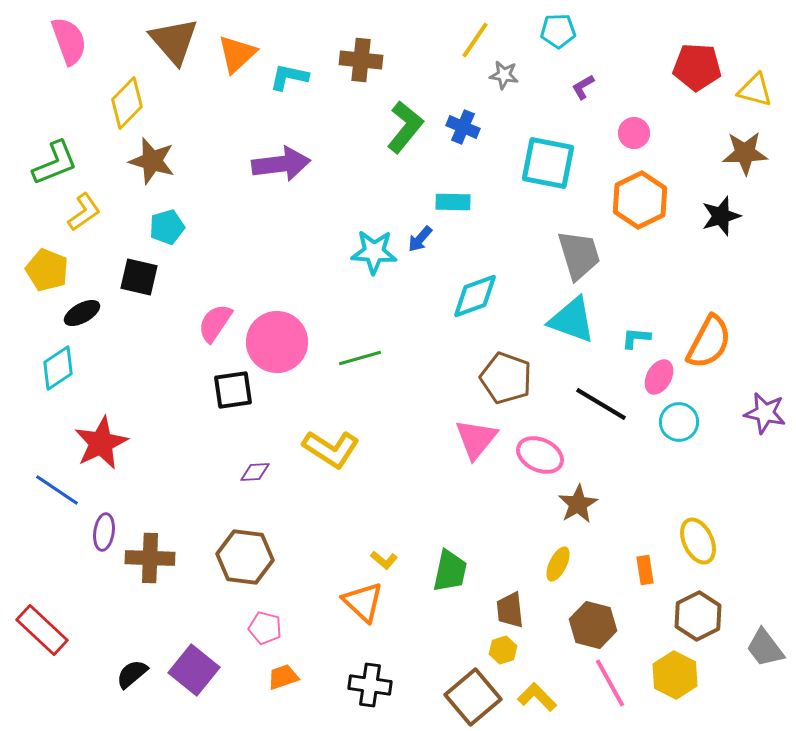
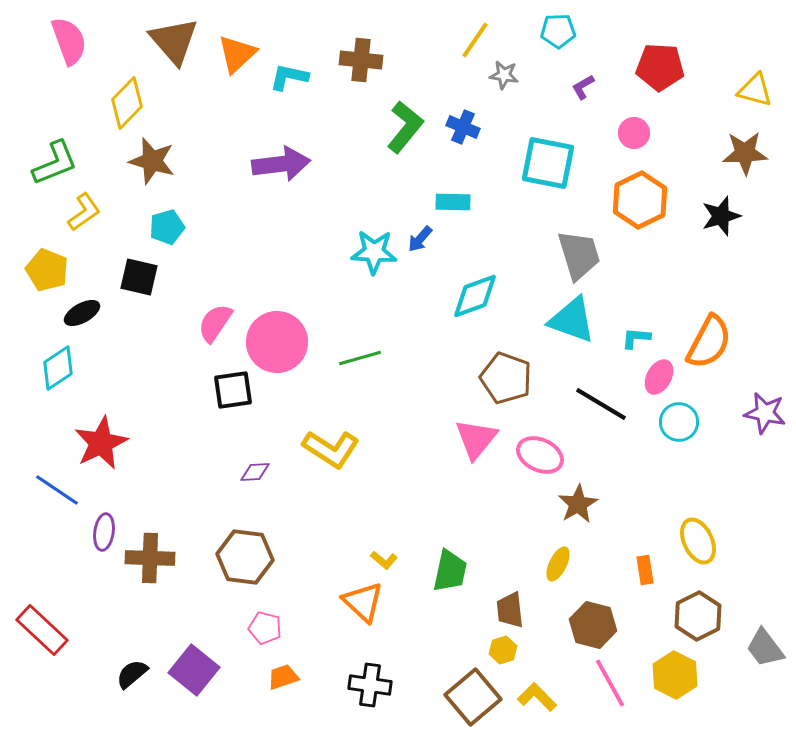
red pentagon at (697, 67): moved 37 px left
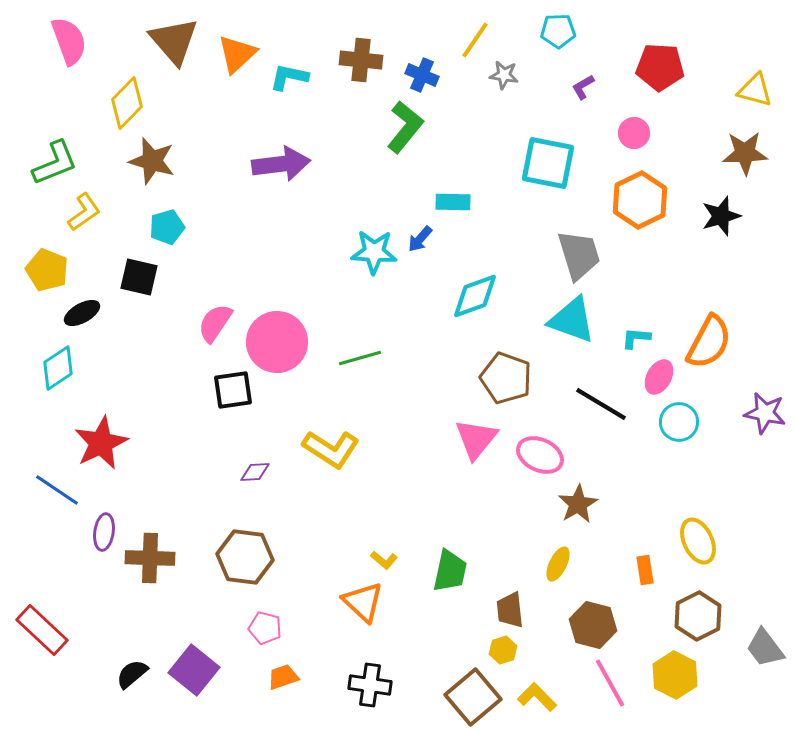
blue cross at (463, 127): moved 41 px left, 52 px up
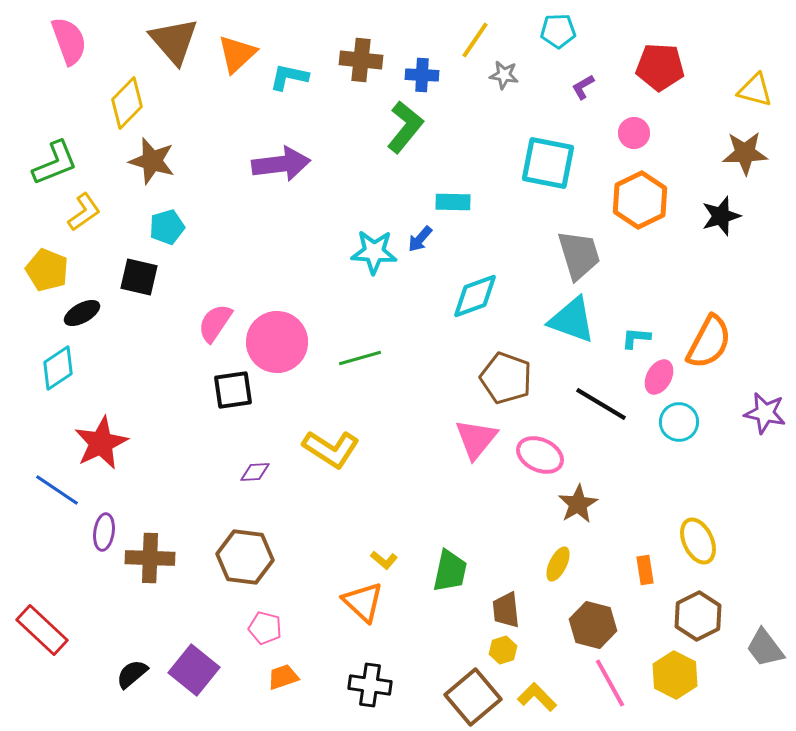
blue cross at (422, 75): rotated 20 degrees counterclockwise
brown trapezoid at (510, 610): moved 4 px left
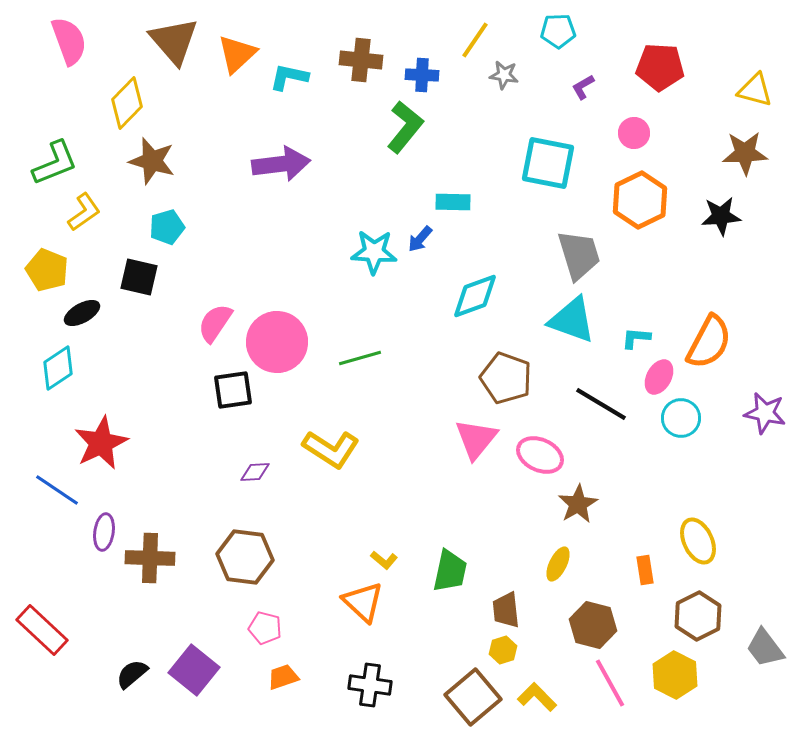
black star at (721, 216): rotated 12 degrees clockwise
cyan circle at (679, 422): moved 2 px right, 4 px up
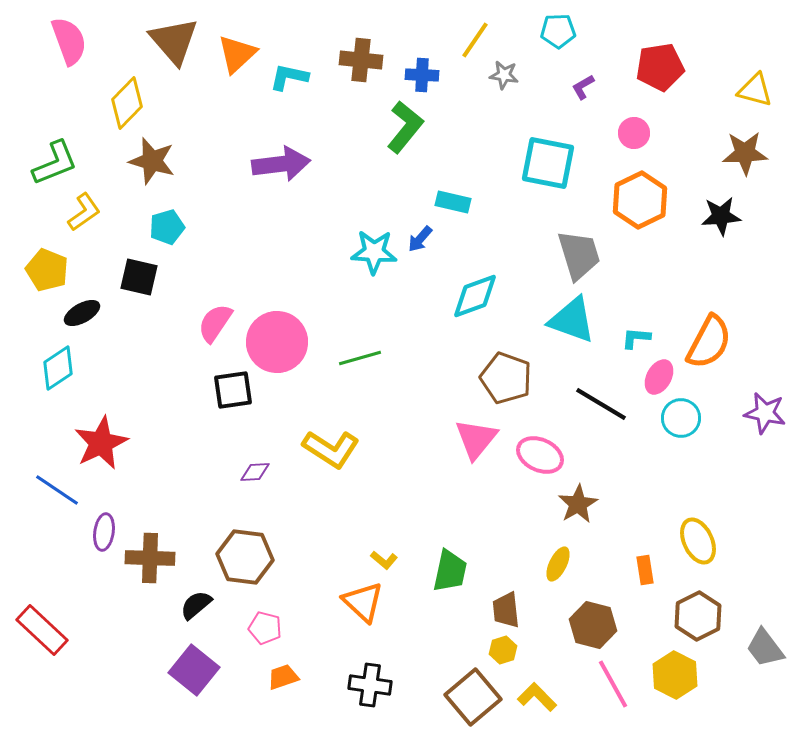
red pentagon at (660, 67): rotated 12 degrees counterclockwise
cyan rectangle at (453, 202): rotated 12 degrees clockwise
black semicircle at (132, 674): moved 64 px right, 69 px up
pink line at (610, 683): moved 3 px right, 1 px down
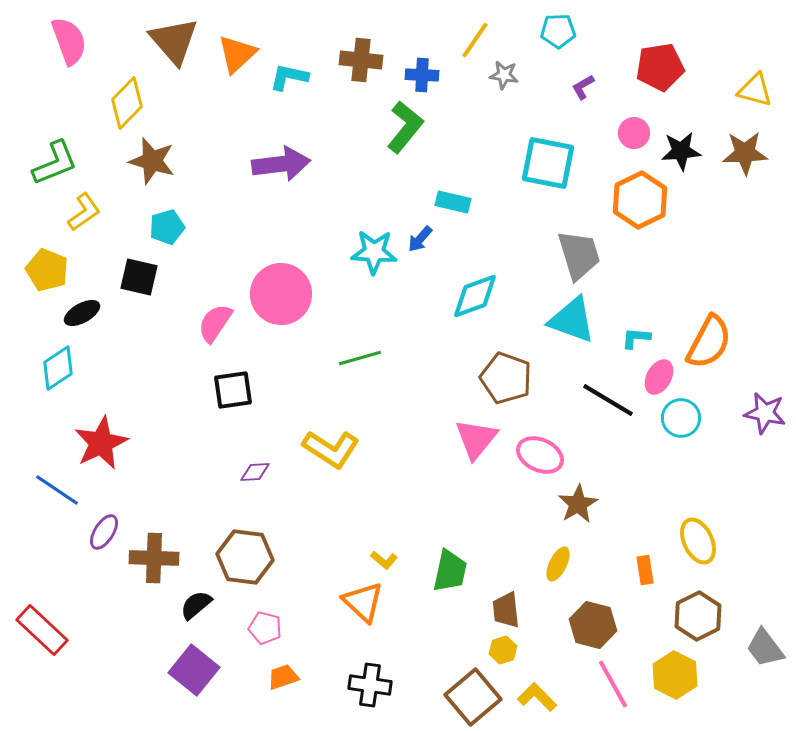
black star at (721, 216): moved 40 px left, 65 px up
pink circle at (277, 342): moved 4 px right, 48 px up
black line at (601, 404): moved 7 px right, 4 px up
purple ellipse at (104, 532): rotated 24 degrees clockwise
brown cross at (150, 558): moved 4 px right
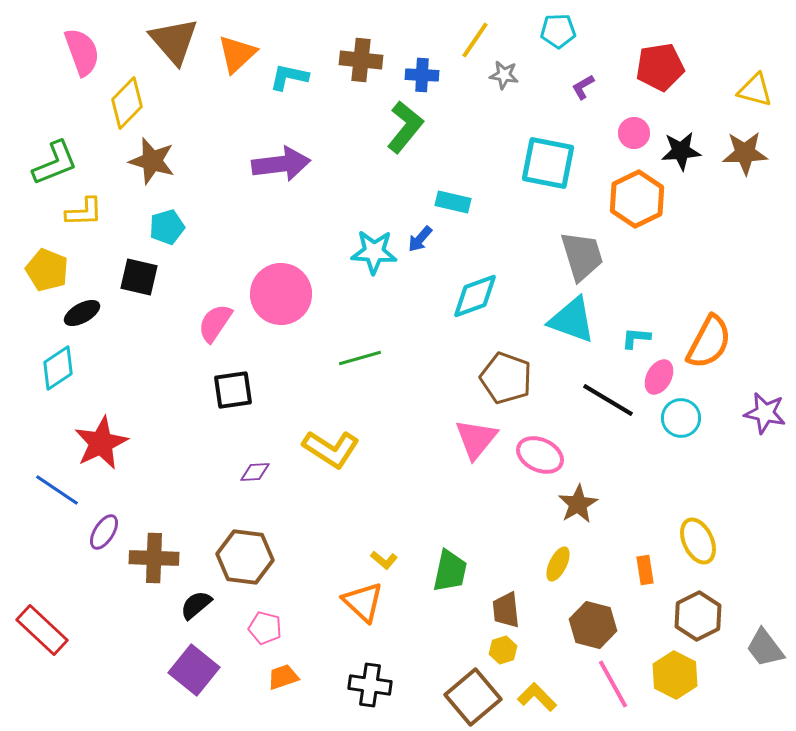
pink semicircle at (69, 41): moved 13 px right, 11 px down
orange hexagon at (640, 200): moved 3 px left, 1 px up
yellow L-shape at (84, 212): rotated 33 degrees clockwise
gray trapezoid at (579, 255): moved 3 px right, 1 px down
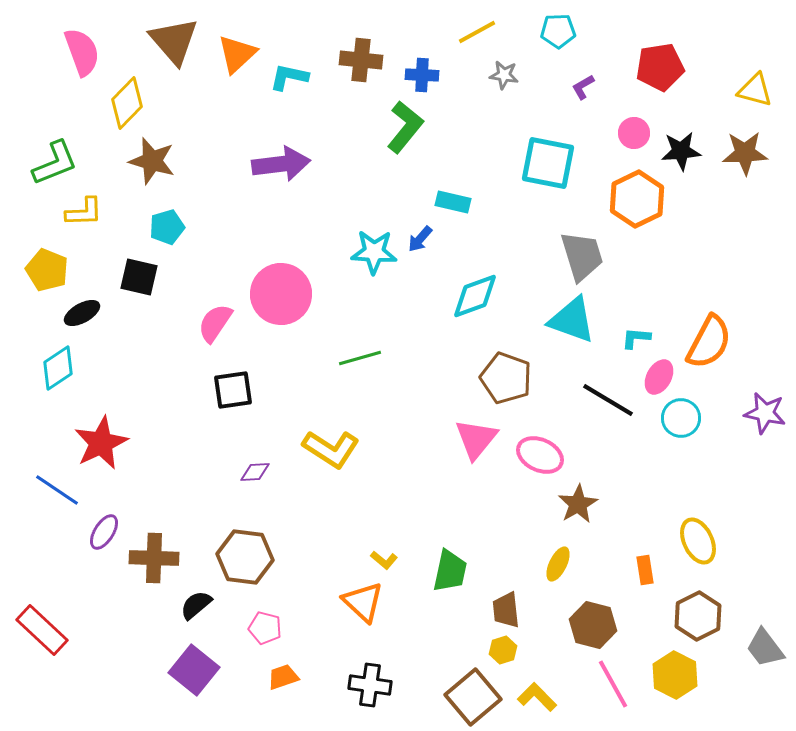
yellow line at (475, 40): moved 2 px right, 8 px up; rotated 27 degrees clockwise
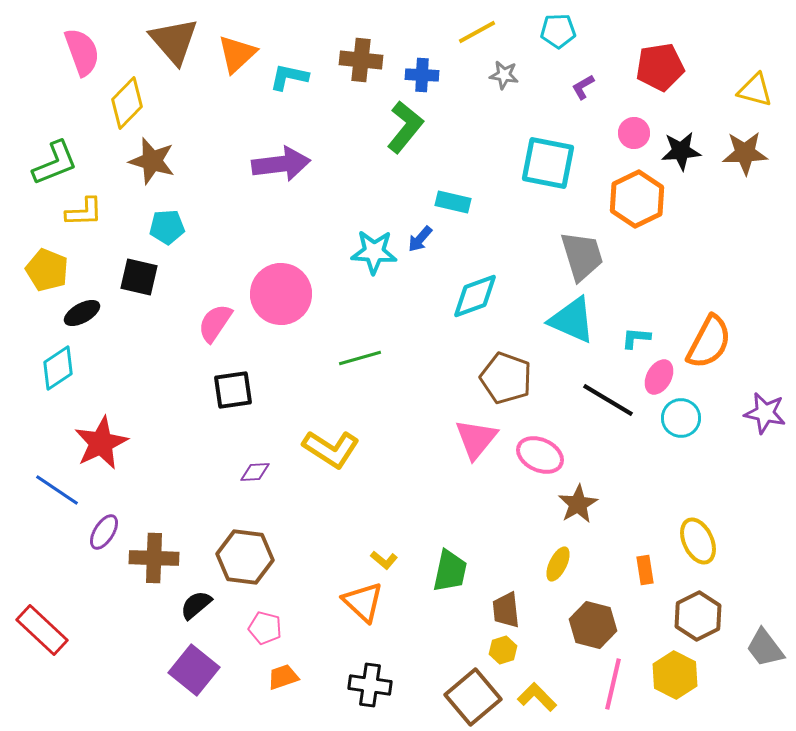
cyan pentagon at (167, 227): rotated 12 degrees clockwise
cyan triangle at (572, 320): rotated 4 degrees clockwise
pink line at (613, 684): rotated 42 degrees clockwise
